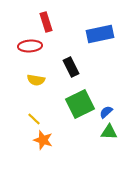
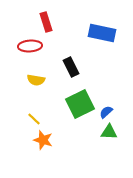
blue rectangle: moved 2 px right, 1 px up; rotated 24 degrees clockwise
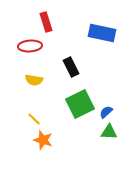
yellow semicircle: moved 2 px left
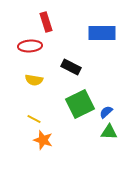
blue rectangle: rotated 12 degrees counterclockwise
black rectangle: rotated 36 degrees counterclockwise
yellow line: rotated 16 degrees counterclockwise
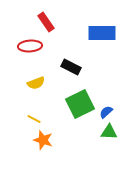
red rectangle: rotated 18 degrees counterclockwise
yellow semicircle: moved 2 px right, 3 px down; rotated 30 degrees counterclockwise
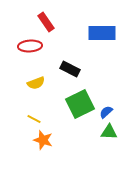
black rectangle: moved 1 px left, 2 px down
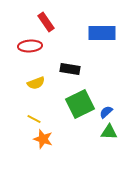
black rectangle: rotated 18 degrees counterclockwise
orange star: moved 1 px up
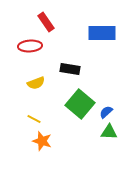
green square: rotated 24 degrees counterclockwise
orange star: moved 1 px left, 2 px down
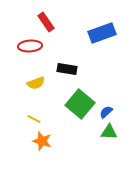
blue rectangle: rotated 20 degrees counterclockwise
black rectangle: moved 3 px left
